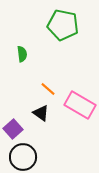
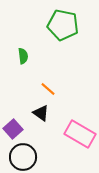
green semicircle: moved 1 px right, 2 px down
pink rectangle: moved 29 px down
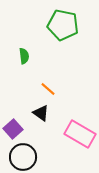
green semicircle: moved 1 px right
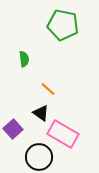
green semicircle: moved 3 px down
pink rectangle: moved 17 px left
black circle: moved 16 px right
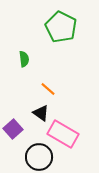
green pentagon: moved 2 px left, 2 px down; rotated 16 degrees clockwise
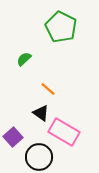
green semicircle: rotated 126 degrees counterclockwise
purple square: moved 8 px down
pink rectangle: moved 1 px right, 2 px up
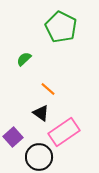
pink rectangle: rotated 64 degrees counterclockwise
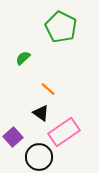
green semicircle: moved 1 px left, 1 px up
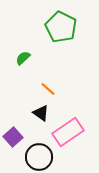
pink rectangle: moved 4 px right
